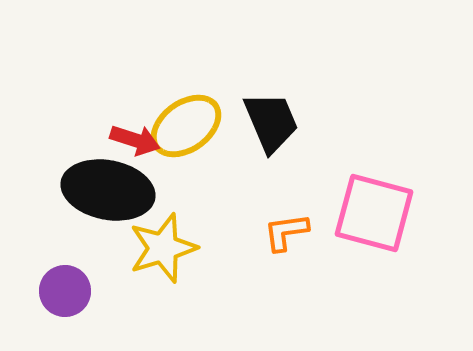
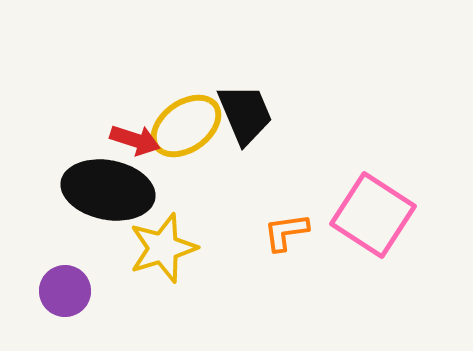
black trapezoid: moved 26 px left, 8 px up
pink square: moved 1 px left, 2 px down; rotated 18 degrees clockwise
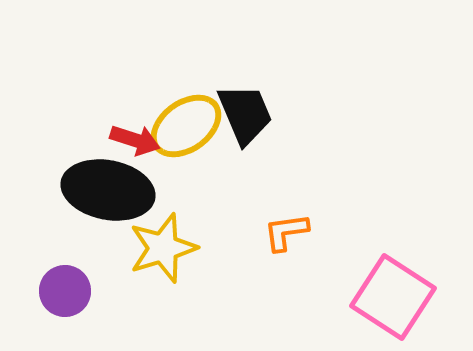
pink square: moved 20 px right, 82 px down
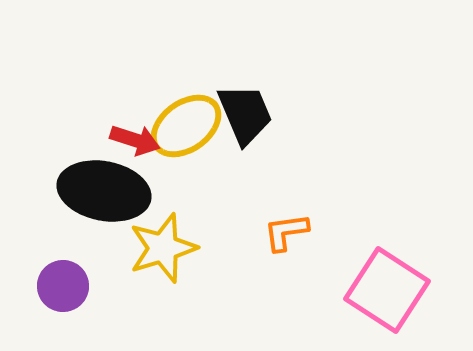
black ellipse: moved 4 px left, 1 px down
purple circle: moved 2 px left, 5 px up
pink square: moved 6 px left, 7 px up
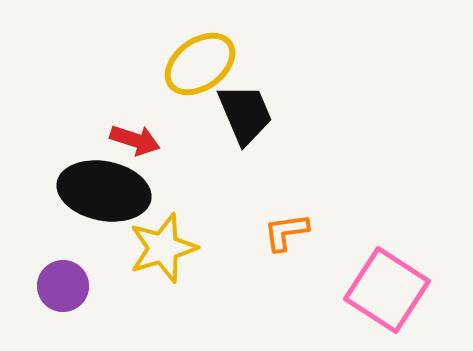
yellow ellipse: moved 14 px right, 62 px up
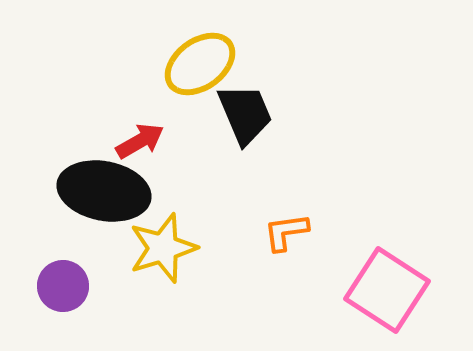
red arrow: moved 5 px right, 1 px down; rotated 48 degrees counterclockwise
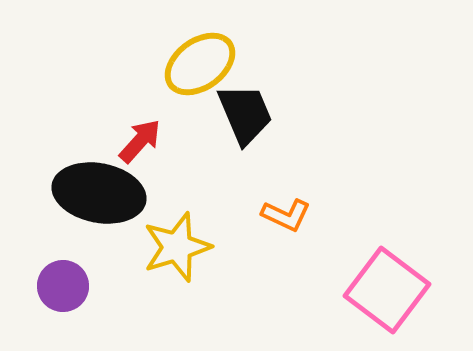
red arrow: rotated 18 degrees counterclockwise
black ellipse: moved 5 px left, 2 px down
orange L-shape: moved 17 px up; rotated 147 degrees counterclockwise
yellow star: moved 14 px right, 1 px up
pink square: rotated 4 degrees clockwise
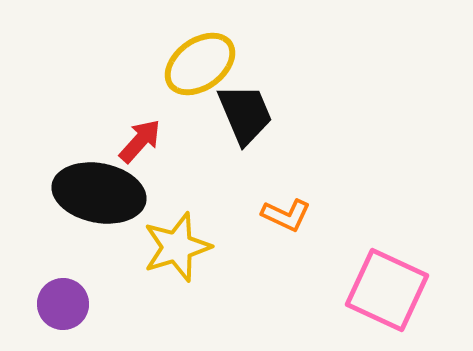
purple circle: moved 18 px down
pink square: rotated 12 degrees counterclockwise
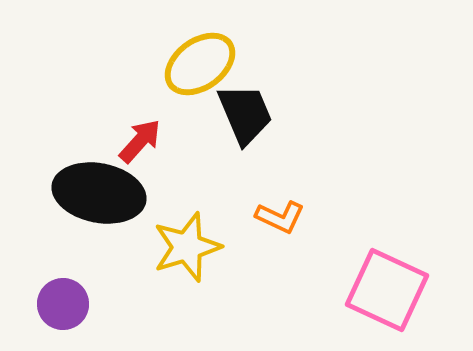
orange L-shape: moved 6 px left, 2 px down
yellow star: moved 10 px right
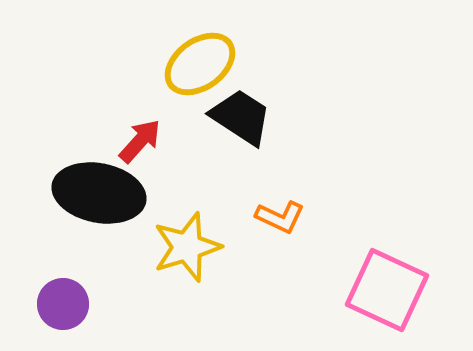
black trapezoid: moved 4 px left, 3 px down; rotated 34 degrees counterclockwise
